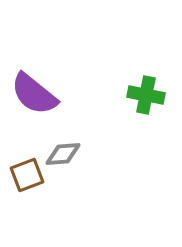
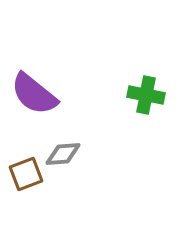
brown square: moved 1 px left, 1 px up
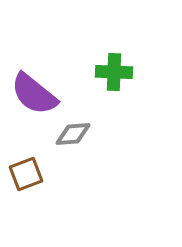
green cross: moved 32 px left, 23 px up; rotated 9 degrees counterclockwise
gray diamond: moved 10 px right, 20 px up
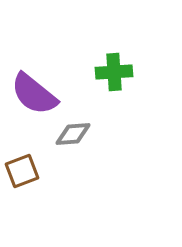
green cross: rotated 6 degrees counterclockwise
brown square: moved 4 px left, 3 px up
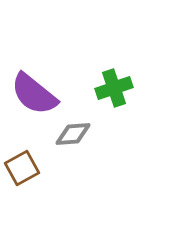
green cross: moved 16 px down; rotated 15 degrees counterclockwise
brown square: moved 3 px up; rotated 8 degrees counterclockwise
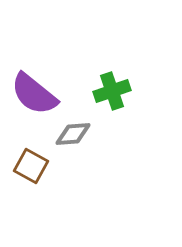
green cross: moved 2 px left, 3 px down
brown square: moved 9 px right, 2 px up; rotated 32 degrees counterclockwise
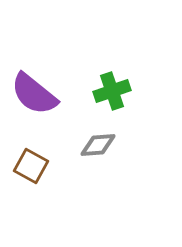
gray diamond: moved 25 px right, 11 px down
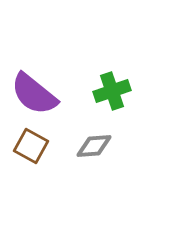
gray diamond: moved 4 px left, 1 px down
brown square: moved 20 px up
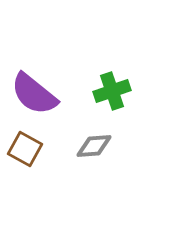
brown square: moved 6 px left, 3 px down
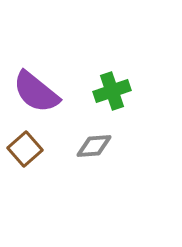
purple semicircle: moved 2 px right, 2 px up
brown square: rotated 20 degrees clockwise
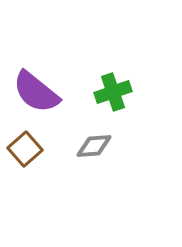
green cross: moved 1 px right, 1 px down
